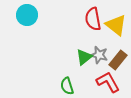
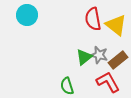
brown rectangle: rotated 12 degrees clockwise
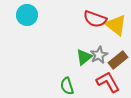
red semicircle: moved 2 px right; rotated 60 degrees counterclockwise
gray star: rotated 30 degrees clockwise
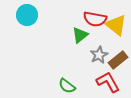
red semicircle: rotated 10 degrees counterclockwise
green triangle: moved 4 px left, 22 px up
green semicircle: rotated 36 degrees counterclockwise
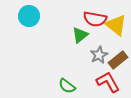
cyan circle: moved 2 px right, 1 px down
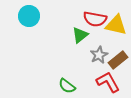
yellow triangle: rotated 25 degrees counterclockwise
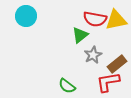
cyan circle: moved 3 px left
yellow triangle: moved 5 px up; rotated 25 degrees counterclockwise
gray star: moved 6 px left
brown rectangle: moved 1 px left, 4 px down
red L-shape: rotated 70 degrees counterclockwise
